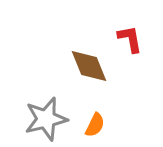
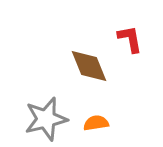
orange semicircle: moved 1 px right, 2 px up; rotated 125 degrees counterclockwise
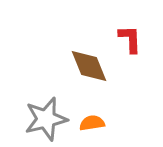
red L-shape: rotated 8 degrees clockwise
orange semicircle: moved 4 px left
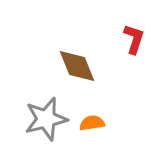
red L-shape: moved 4 px right; rotated 20 degrees clockwise
brown diamond: moved 12 px left
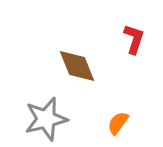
orange semicircle: moved 26 px right; rotated 45 degrees counterclockwise
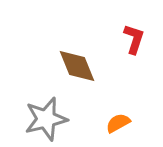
orange semicircle: rotated 25 degrees clockwise
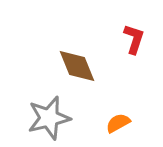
gray star: moved 3 px right, 1 px up
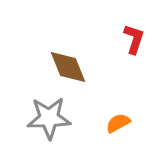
brown diamond: moved 9 px left, 1 px down
gray star: rotated 12 degrees clockwise
